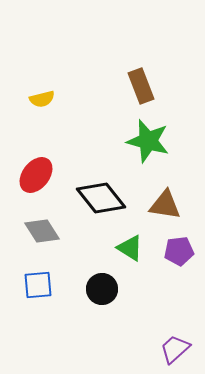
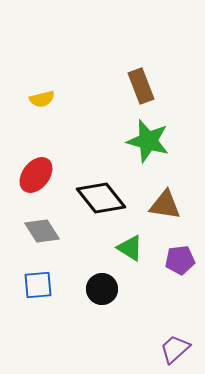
purple pentagon: moved 1 px right, 9 px down
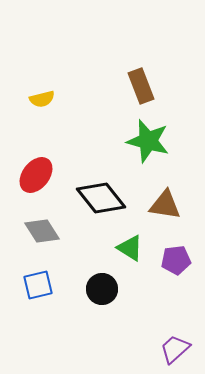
purple pentagon: moved 4 px left
blue square: rotated 8 degrees counterclockwise
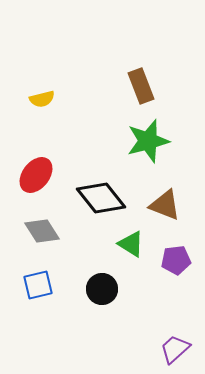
green star: rotated 30 degrees counterclockwise
brown triangle: rotated 12 degrees clockwise
green triangle: moved 1 px right, 4 px up
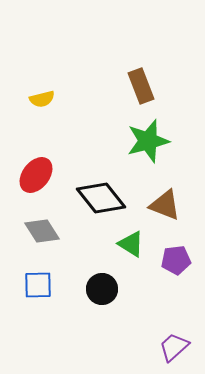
blue square: rotated 12 degrees clockwise
purple trapezoid: moved 1 px left, 2 px up
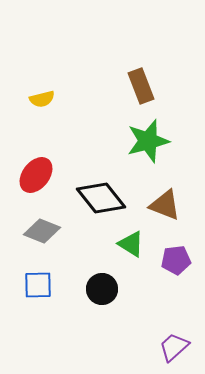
gray diamond: rotated 36 degrees counterclockwise
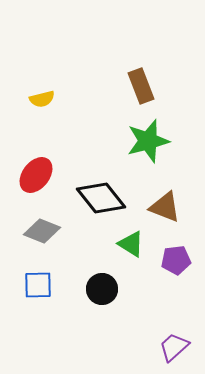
brown triangle: moved 2 px down
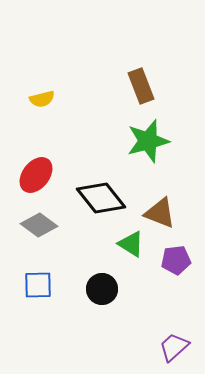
brown triangle: moved 5 px left, 6 px down
gray diamond: moved 3 px left, 6 px up; rotated 15 degrees clockwise
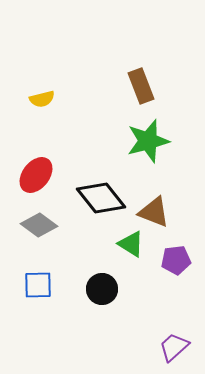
brown triangle: moved 6 px left, 1 px up
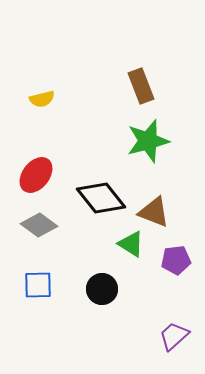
purple trapezoid: moved 11 px up
